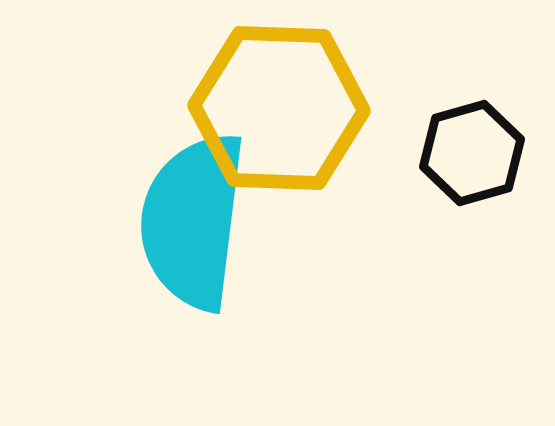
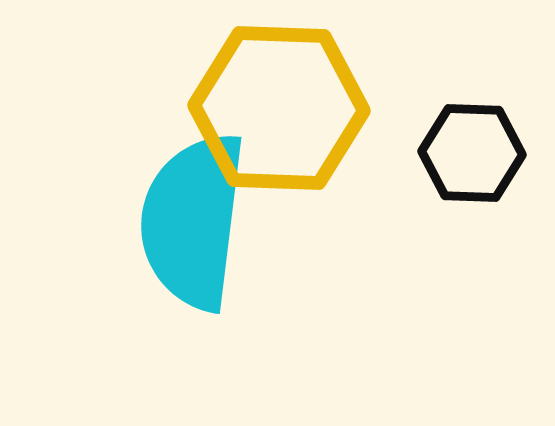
black hexagon: rotated 18 degrees clockwise
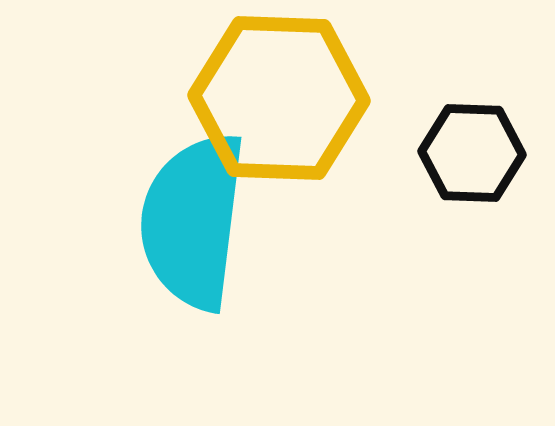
yellow hexagon: moved 10 px up
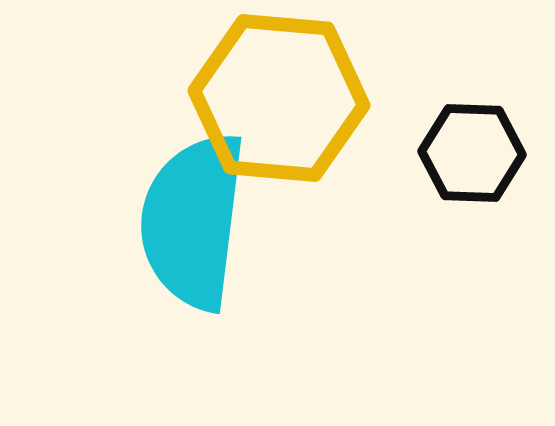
yellow hexagon: rotated 3 degrees clockwise
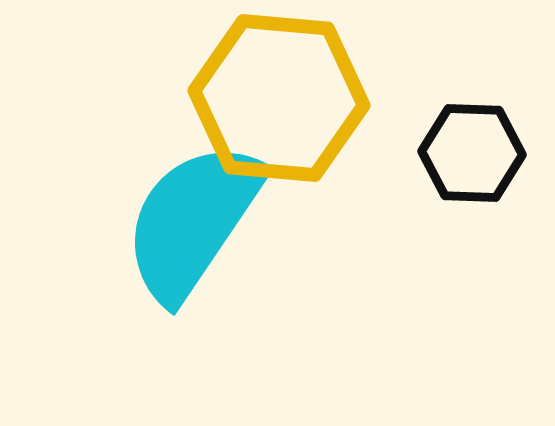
cyan semicircle: rotated 27 degrees clockwise
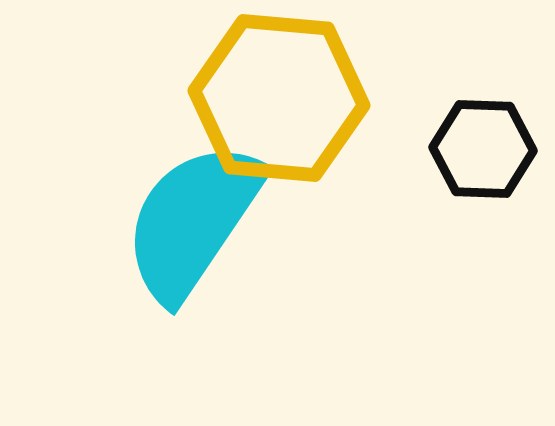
black hexagon: moved 11 px right, 4 px up
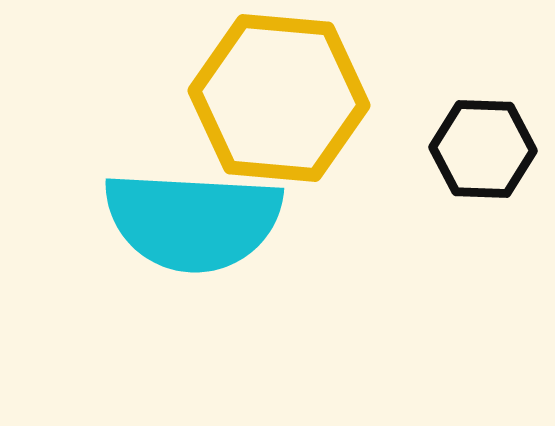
cyan semicircle: rotated 121 degrees counterclockwise
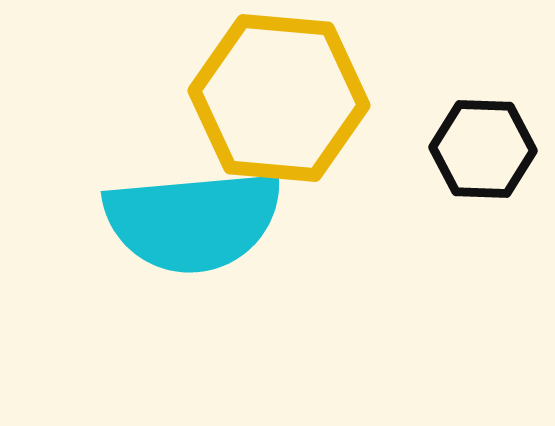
cyan semicircle: rotated 8 degrees counterclockwise
